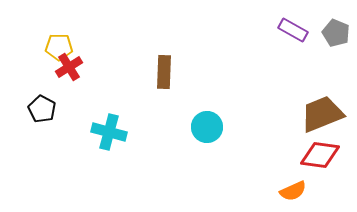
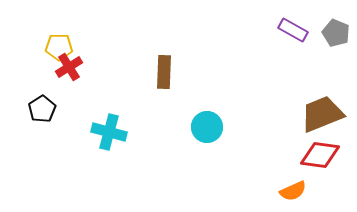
black pentagon: rotated 12 degrees clockwise
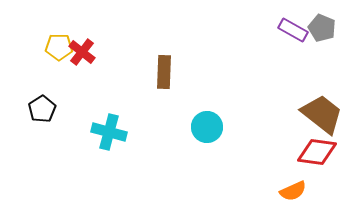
gray pentagon: moved 14 px left, 5 px up
red cross: moved 13 px right, 15 px up; rotated 20 degrees counterclockwise
brown trapezoid: rotated 60 degrees clockwise
red diamond: moved 3 px left, 3 px up
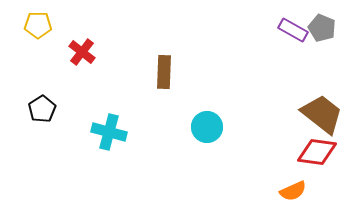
yellow pentagon: moved 21 px left, 22 px up
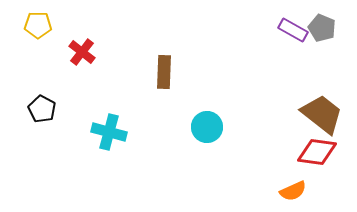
black pentagon: rotated 12 degrees counterclockwise
